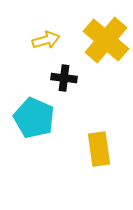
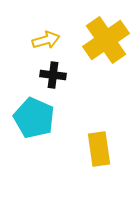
yellow cross: rotated 15 degrees clockwise
black cross: moved 11 px left, 3 px up
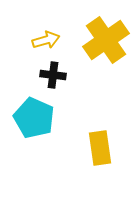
yellow rectangle: moved 1 px right, 1 px up
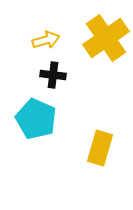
yellow cross: moved 2 px up
cyan pentagon: moved 2 px right, 1 px down
yellow rectangle: rotated 24 degrees clockwise
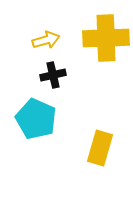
yellow cross: rotated 33 degrees clockwise
black cross: rotated 20 degrees counterclockwise
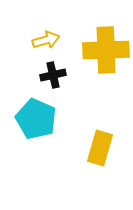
yellow cross: moved 12 px down
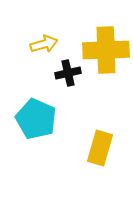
yellow arrow: moved 2 px left, 4 px down
black cross: moved 15 px right, 2 px up
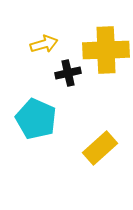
yellow rectangle: rotated 32 degrees clockwise
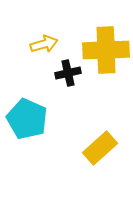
cyan pentagon: moved 9 px left
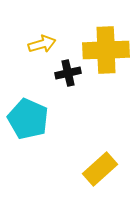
yellow arrow: moved 2 px left
cyan pentagon: moved 1 px right
yellow rectangle: moved 21 px down
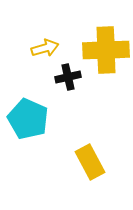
yellow arrow: moved 3 px right, 4 px down
black cross: moved 4 px down
yellow rectangle: moved 10 px left, 7 px up; rotated 76 degrees counterclockwise
